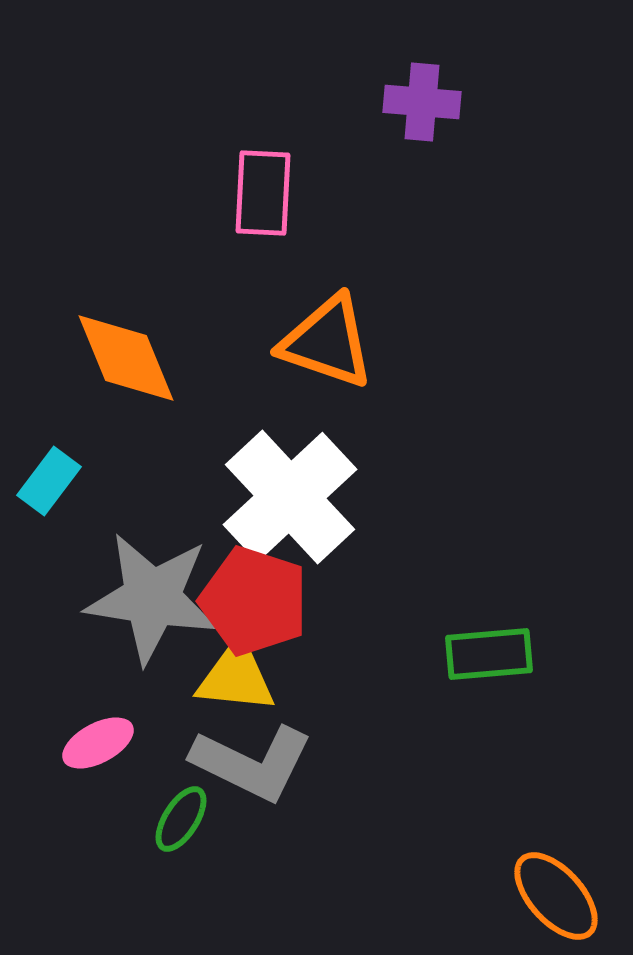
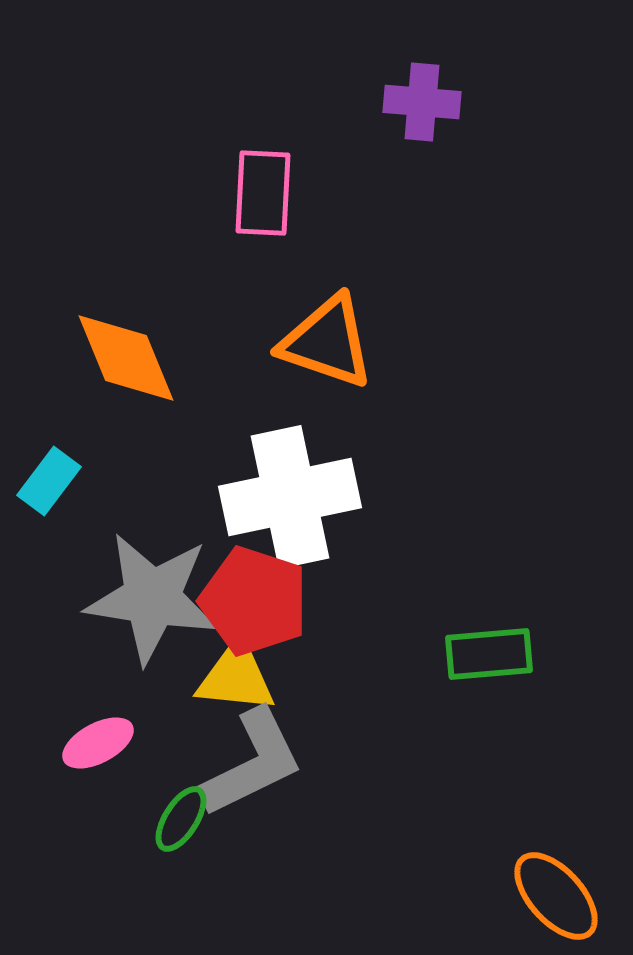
white cross: rotated 31 degrees clockwise
gray L-shape: rotated 52 degrees counterclockwise
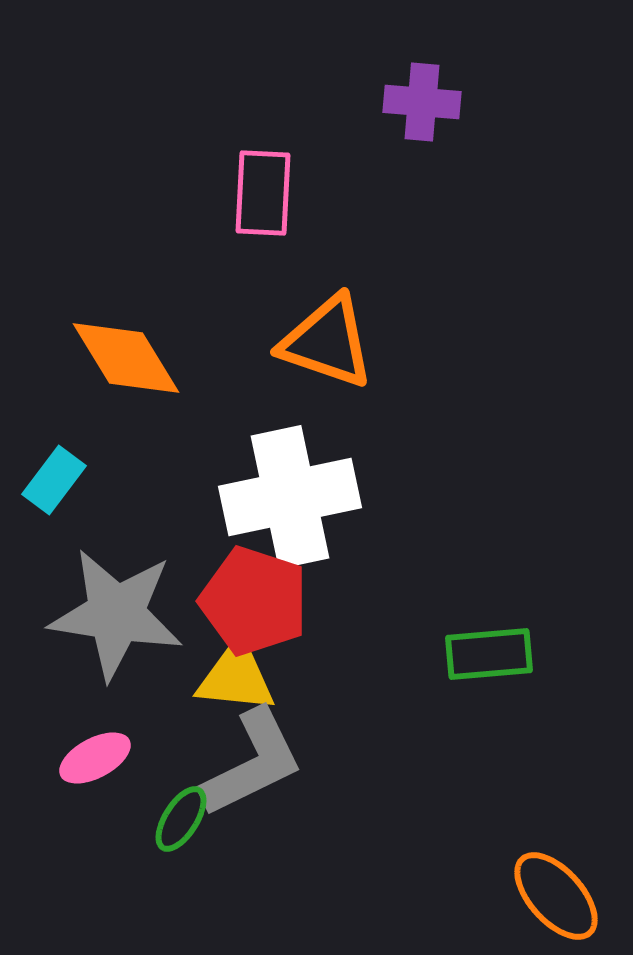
orange diamond: rotated 9 degrees counterclockwise
cyan rectangle: moved 5 px right, 1 px up
gray star: moved 36 px left, 16 px down
pink ellipse: moved 3 px left, 15 px down
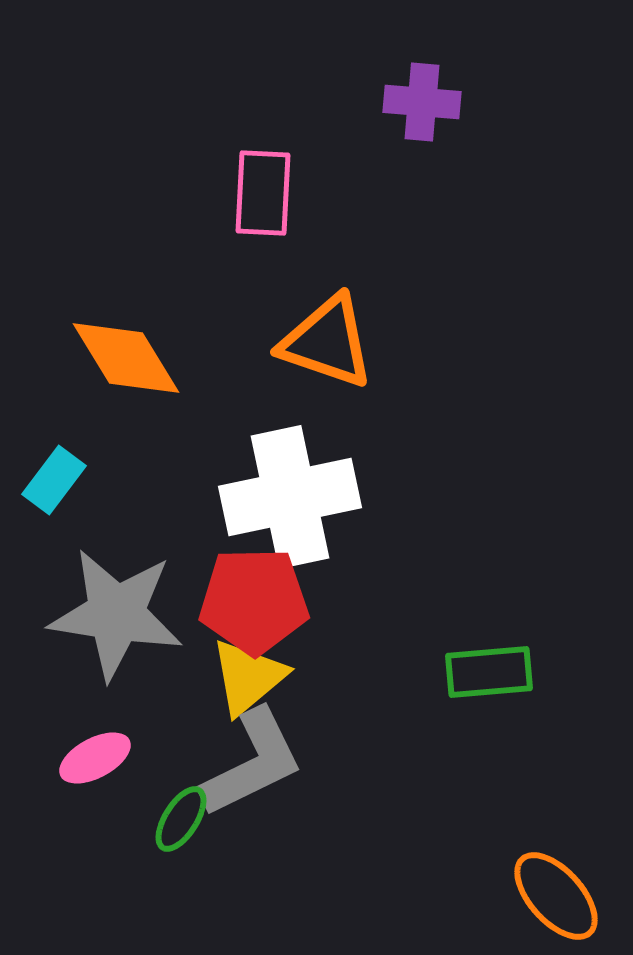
red pentagon: rotated 19 degrees counterclockwise
green rectangle: moved 18 px down
yellow triangle: moved 12 px right; rotated 46 degrees counterclockwise
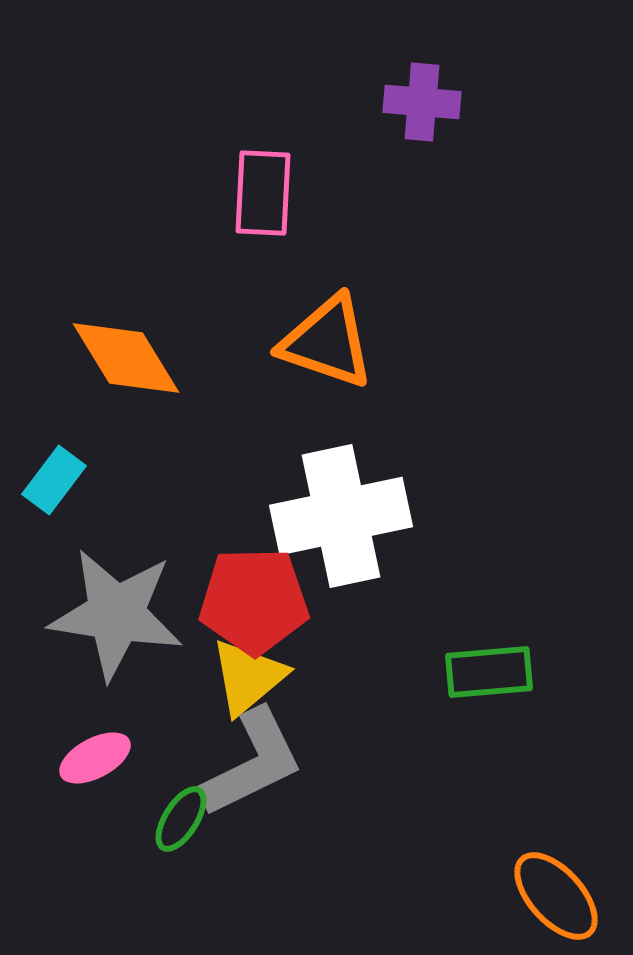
white cross: moved 51 px right, 19 px down
